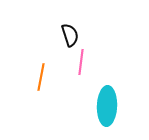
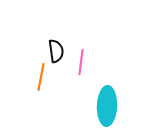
black semicircle: moved 14 px left, 16 px down; rotated 10 degrees clockwise
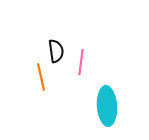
orange line: rotated 24 degrees counterclockwise
cyan ellipse: rotated 6 degrees counterclockwise
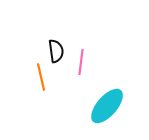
cyan ellipse: rotated 45 degrees clockwise
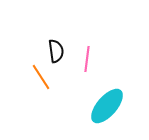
pink line: moved 6 px right, 3 px up
orange line: rotated 20 degrees counterclockwise
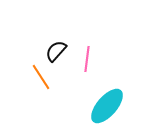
black semicircle: rotated 130 degrees counterclockwise
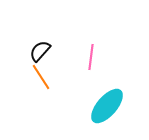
black semicircle: moved 16 px left
pink line: moved 4 px right, 2 px up
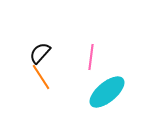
black semicircle: moved 2 px down
cyan ellipse: moved 14 px up; rotated 9 degrees clockwise
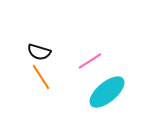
black semicircle: moved 1 px left, 1 px up; rotated 115 degrees counterclockwise
pink line: moved 1 px left, 4 px down; rotated 50 degrees clockwise
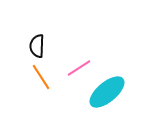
black semicircle: moved 2 px left, 6 px up; rotated 75 degrees clockwise
pink line: moved 11 px left, 7 px down
